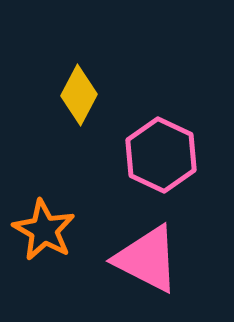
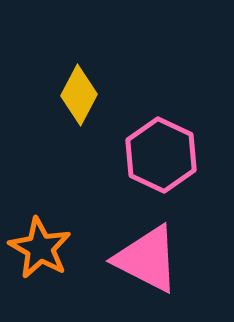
orange star: moved 4 px left, 18 px down
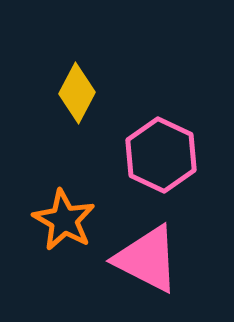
yellow diamond: moved 2 px left, 2 px up
orange star: moved 24 px right, 28 px up
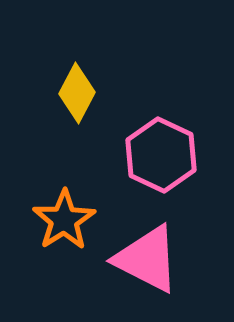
orange star: rotated 10 degrees clockwise
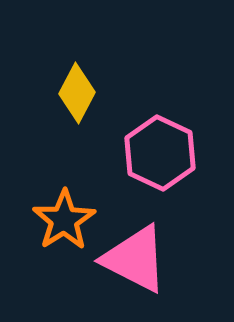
pink hexagon: moved 1 px left, 2 px up
pink triangle: moved 12 px left
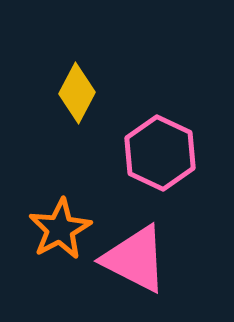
orange star: moved 4 px left, 9 px down; rotated 4 degrees clockwise
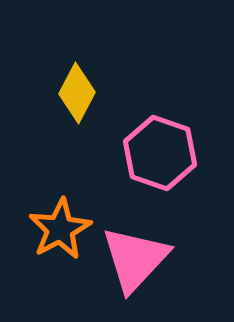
pink hexagon: rotated 6 degrees counterclockwise
pink triangle: rotated 46 degrees clockwise
